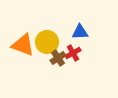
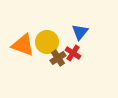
blue triangle: rotated 48 degrees counterclockwise
red cross: rotated 28 degrees counterclockwise
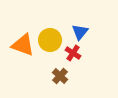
yellow circle: moved 3 px right, 2 px up
brown cross: moved 2 px right, 18 px down; rotated 14 degrees counterclockwise
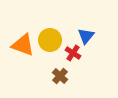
blue triangle: moved 6 px right, 4 px down
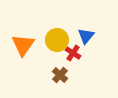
yellow circle: moved 7 px right
orange triangle: rotated 45 degrees clockwise
brown cross: moved 1 px up
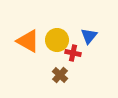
blue triangle: moved 3 px right
orange triangle: moved 5 px right, 4 px up; rotated 35 degrees counterclockwise
red cross: rotated 21 degrees counterclockwise
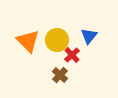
orange triangle: rotated 15 degrees clockwise
red cross: moved 1 px left, 2 px down; rotated 35 degrees clockwise
